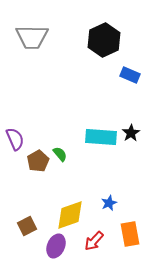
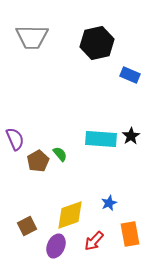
black hexagon: moved 7 px left, 3 px down; rotated 12 degrees clockwise
black star: moved 3 px down
cyan rectangle: moved 2 px down
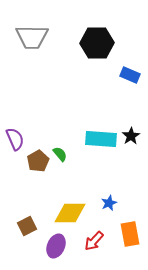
black hexagon: rotated 12 degrees clockwise
yellow diamond: moved 2 px up; rotated 20 degrees clockwise
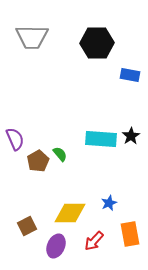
blue rectangle: rotated 12 degrees counterclockwise
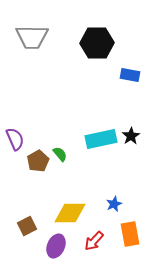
cyan rectangle: rotated 16 degrees counterclockwise
blue star: moved 5 px right, 1 px down
